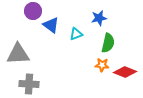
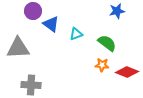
blue star: moved 18 px right, 7 px up
blue triangle: moved 1 px up
green semicircle: moved 1 px left; rotated 66 degrees counterclockwise
gray triangle: moved 6 px up
red diamond: moved 2 px right
gray cross: moved 2 px right, 1 px down
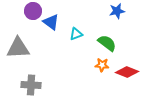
blue triangle: moved 2 px up
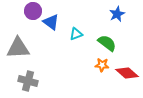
blue star: moved 3 px down; rotated 14 degrees counterclockwise
red diamond: moved 1 px down; rotated 20 degrees clockwise
gray cross: moved 3 px left, 4 px up; rotated 12 degrees clockwise
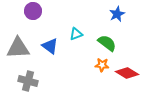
blue triangle: moved 1 px left, 24 px down
red diamond: rotated 10 degrees counterclockwise
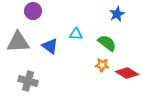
cyan triangle: rotated 24 degrees clockwise
gray triangle: moved 6 px up
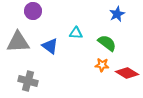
cyan triangle: moved 1 px up
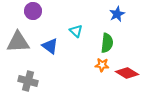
cyan triangle: moved 2 px up; rotated 40 degrees clockwise
green semicircle: rotated 60 degrees clockwise
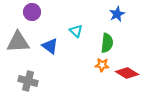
purple circle: moved 1 px left, 1 px down
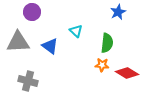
blue star: moved 1 px right, 2 px up
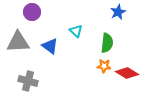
orange star: moved 2 px right, 1 px down
